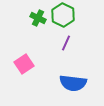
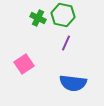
green hexagon: rotated 15 degrees counterclockwise
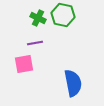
purple line: moved 31 px left; rotated 56 degrees clockwise
pink square: rotated 24 degrees clockwise
blue semicircle: rotated 108 degrees counterclockwise
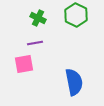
green hexagon: moved 13 px right; rotated 15 degrees clockwise
blue semicircle: moved 1 px right, 1 px up
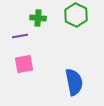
green cross: rotated 21 degrees counterclockwise
purple line: moved 15 px left, 7 px up
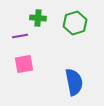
green hexagon: moved 1 px left, 8 px down; rotated 15 degrees clockwise
